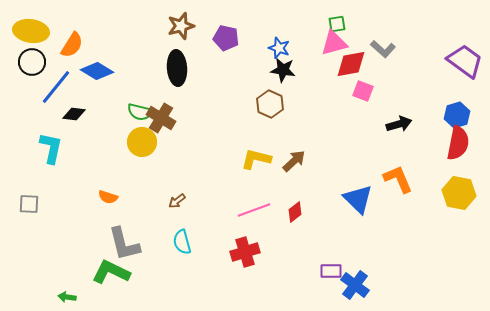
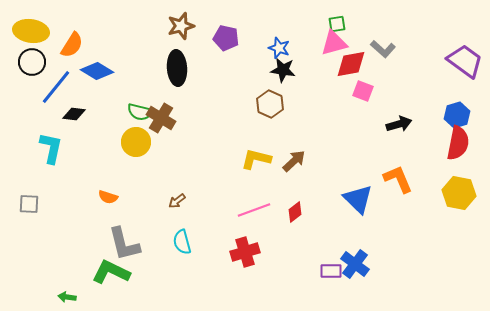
yellow circle at (142, 142): moved 6 px left
blue cross at (355, 285): moved 21 px up
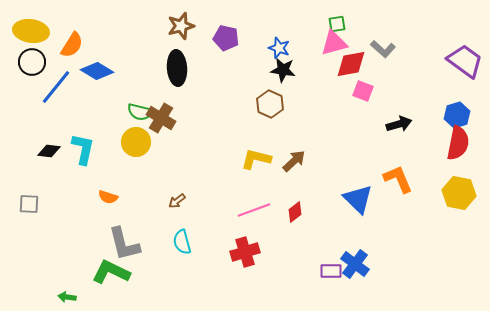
black diamond at (74, 114): moved 25 px left, 37 px down
cyan L-shape at (51, 148): moved 32 px right, 1 px down
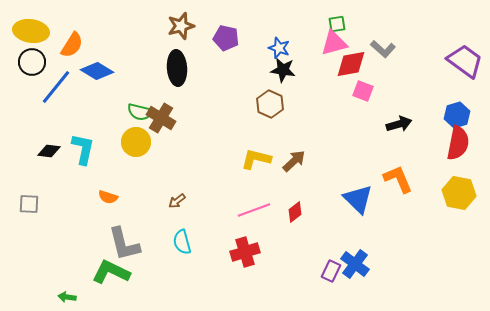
purple rectangle at (331, 271): rotated 65 degrees counterclockwise
